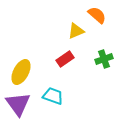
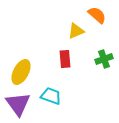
red rectangle: rotated 60 degrees counterclockwise
cyan trapezoid: moved 2 px left
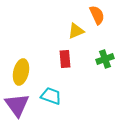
orange semicircle: rotated 24 degrees clockwise
green cross: moved 1 px right
yellow ellipse: rotated 15 degrees counterclockwise
purple triangle: moved 1 px left, 1 px down
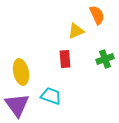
yellow ellipse: rotated 25 degrees counterclockwise
